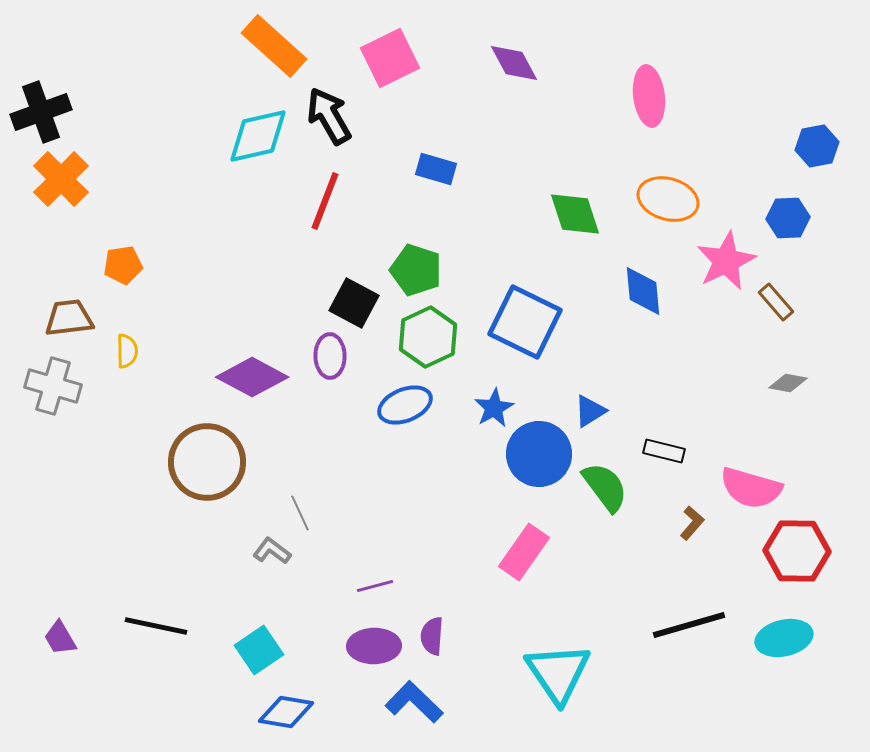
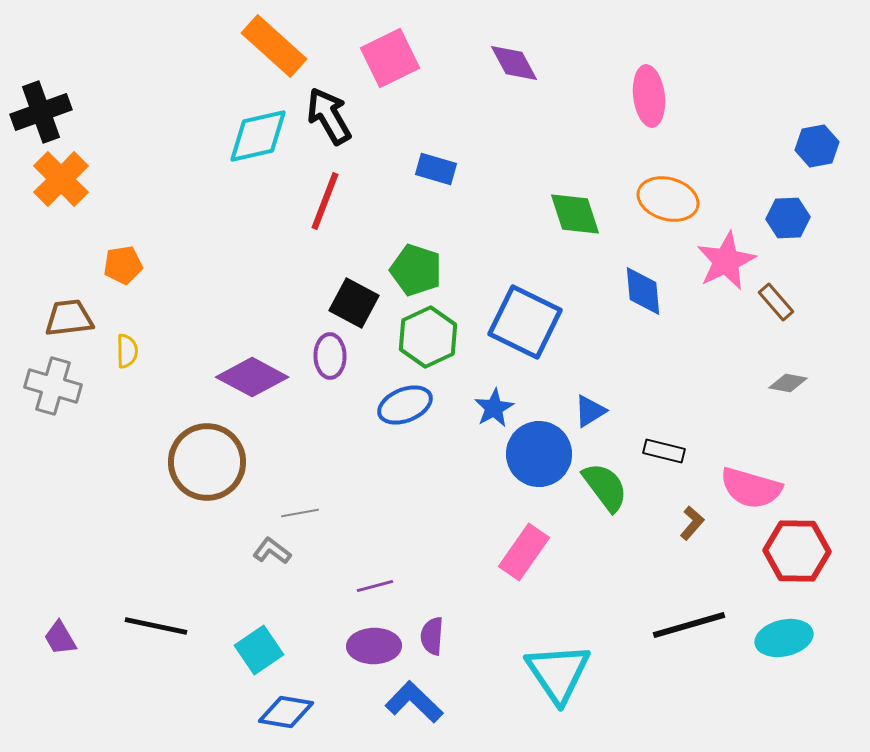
gray line at (300, 513): rotated 75 degrees counterclockwise
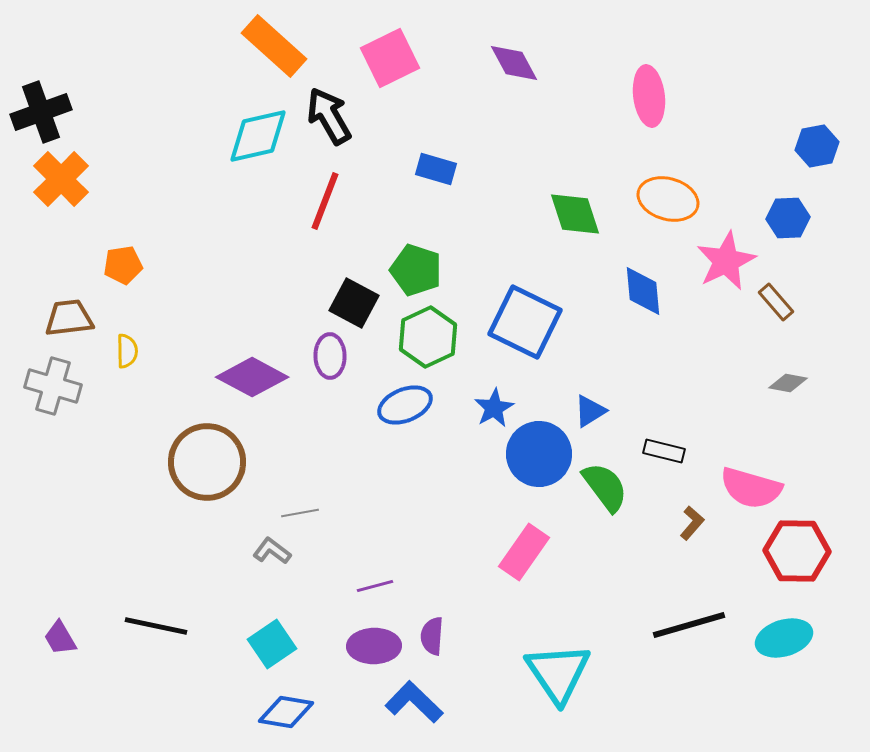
cyan ellipse at (784, 638): rotated 4 degrees counterclockwise
cyan square at (259, 650): moved 13 px right, 6 px up
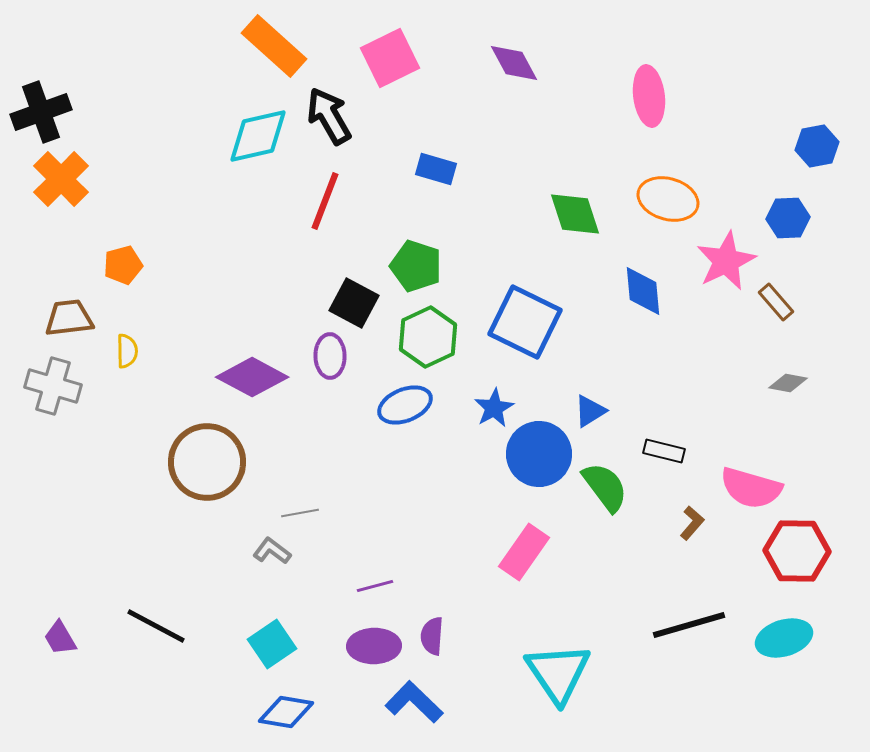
orange pentagon at (123, 265): rotated 6 degrees counterclockwise
green pentagon at (416, 270): moved 4 px up
black line at (156, 626): rotated 16 degrees clockwise
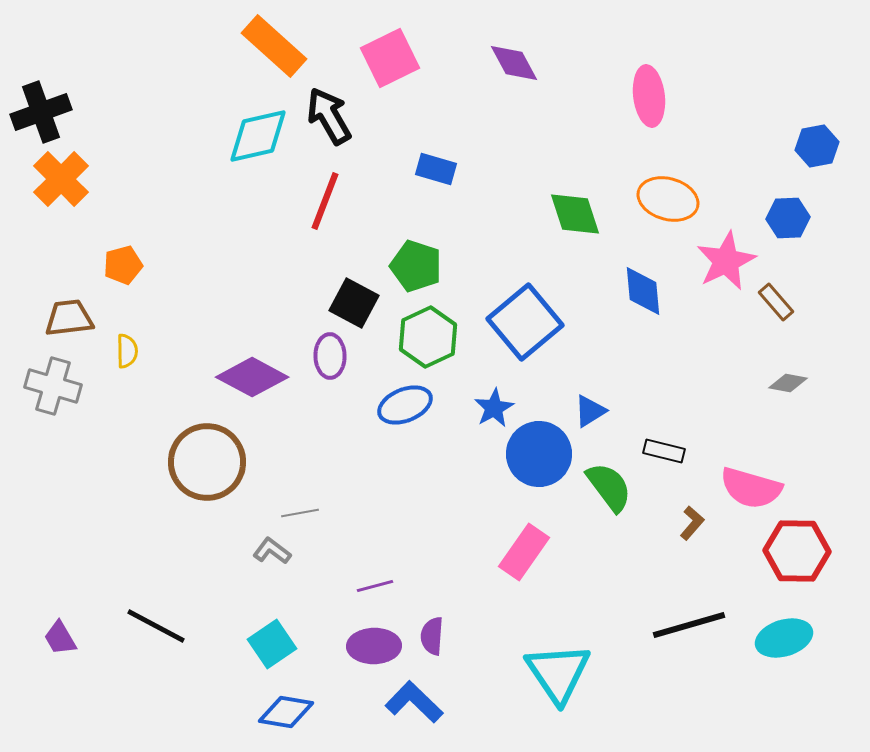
blue square at (525, 322): rotated 24 degrees clockwise
green semicircle at (605, 487): moved 4 px right
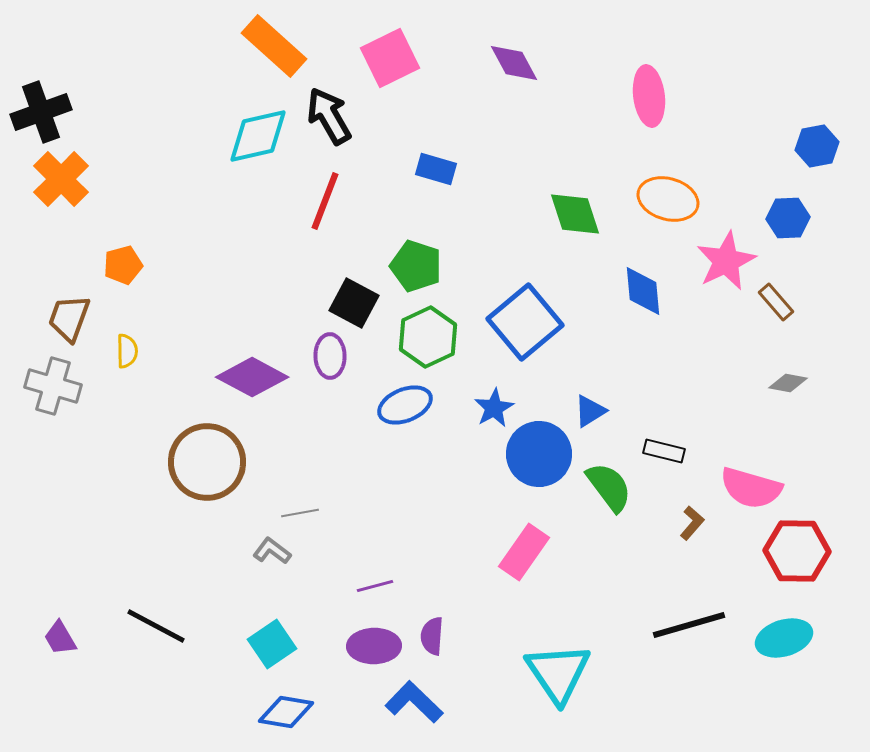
brown trapezoid at (69, 318): rotated 63 degrees counterclockwise
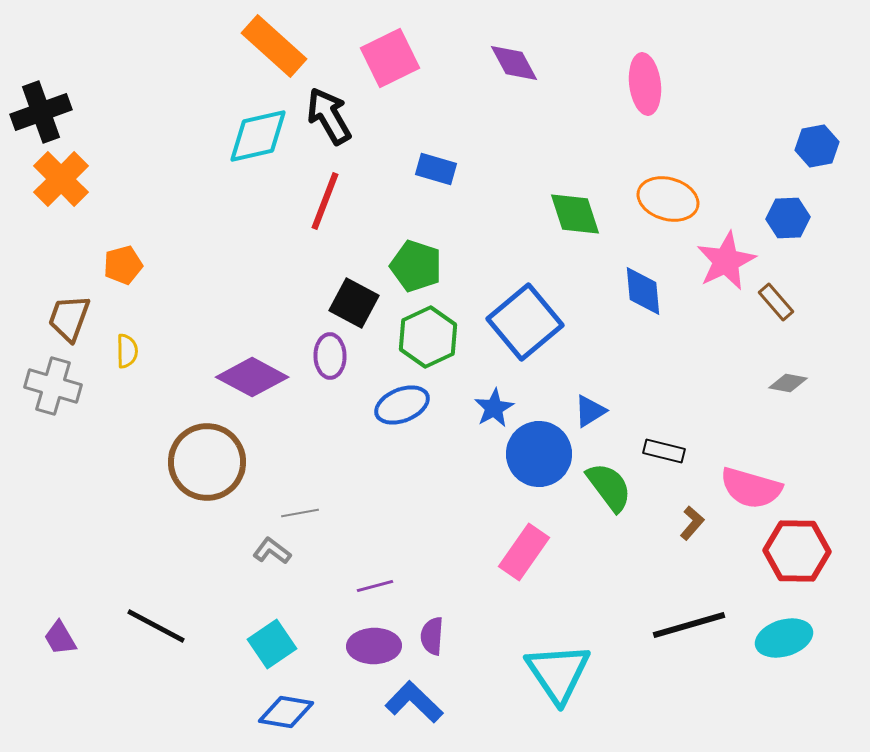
pink ellipse at (649, 96): moved 4 px left, 12 px up
blue ellipse at (405, 405): moved 3 px left
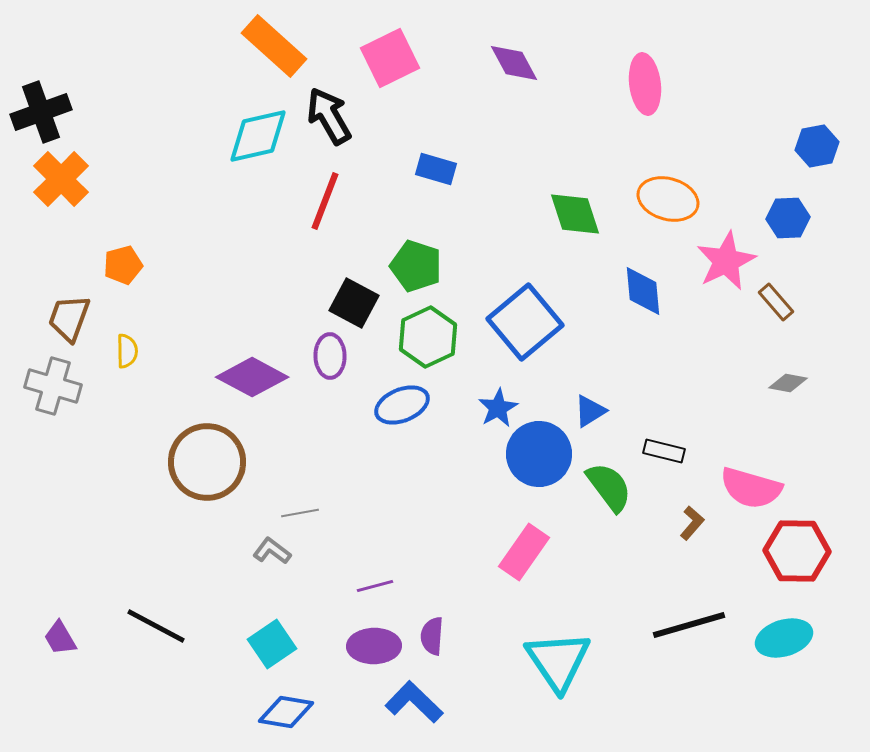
blue star at (494, 408): moved 4 px right
cyan triangle at (558, 673): moved 12 px up
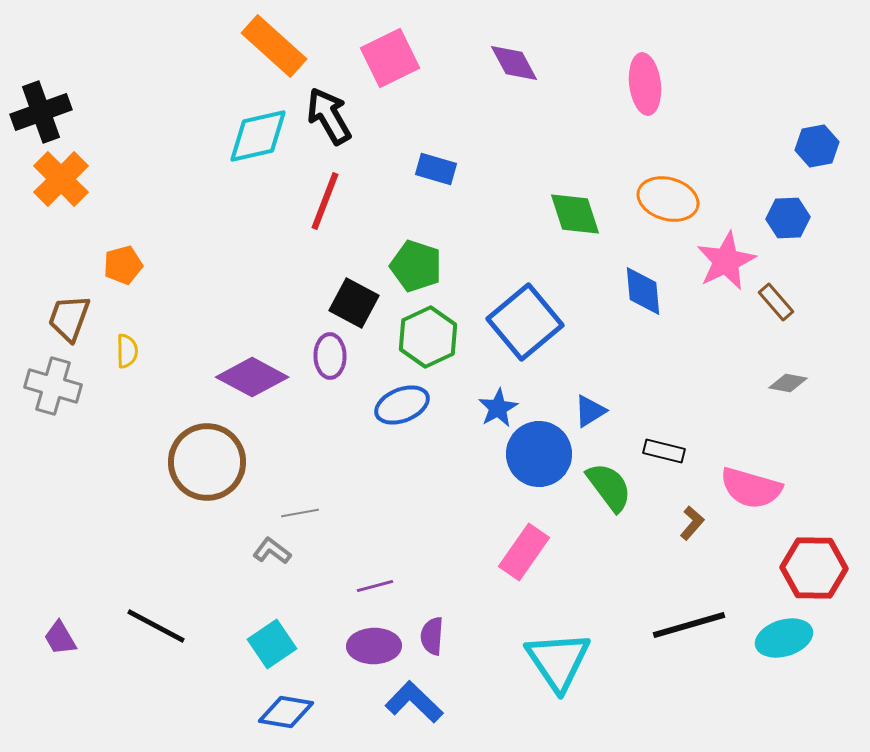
red hexagon at (797, 551): moved 17 px right, 17 px down
